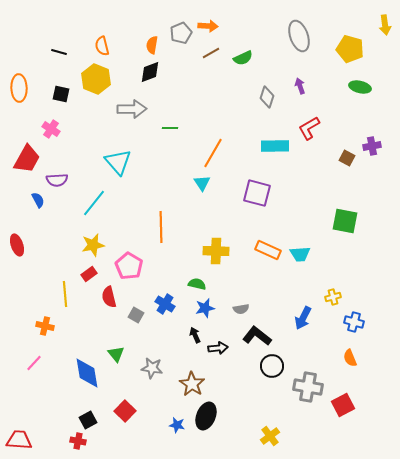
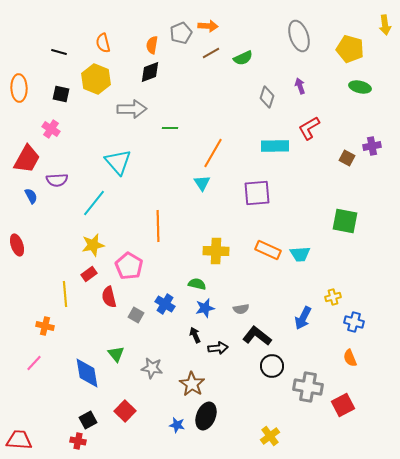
orange semicircle at (102, 46): moved 1 px right, 3 px up
purple square at (257, 193): rotated 20 degrees counterclockwise
blue semicircle at (38, 200): moved 7 px left, 4 px up
orange line at (161, 227): moved 3 px left, 1 px up
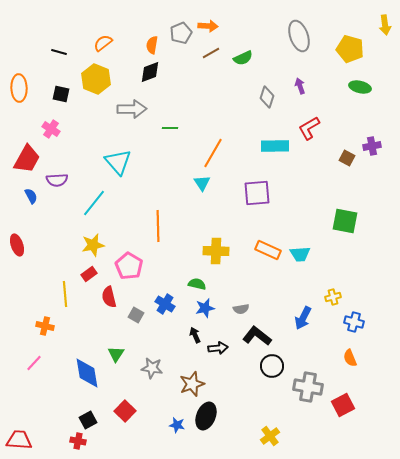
orange semicircle at (103, 43): rotated 66 degrees clockwise
green triangle at (116, 354): rotated 12 degrees clockwise
brown star at (192, 384): rotated 20 degrees clockwise
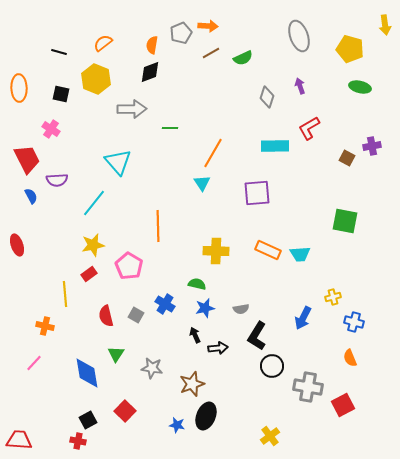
red trapezoid at (27, 159): rotated 56 degrees counterclockwise
red semicircle at (109, 297): moved 3 px left, 19 px down
black L-shape at (257, 336): rotated 96 degrees counterclockwise
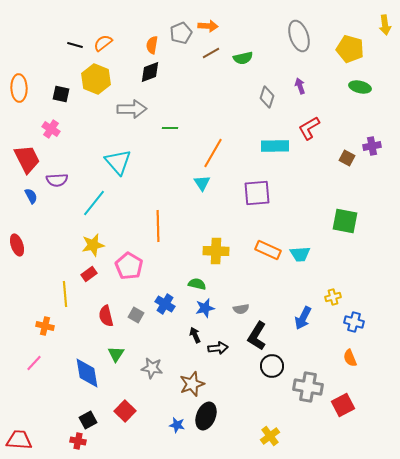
black line at (59, 52): moved 16 px right, 7 px up
green semicircle at (243, 58): rotated 12 degrees clockwise
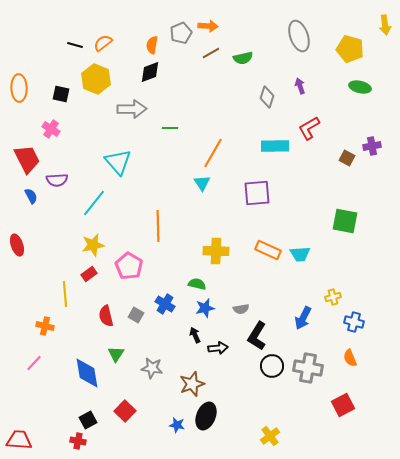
gray cross at (308, 387): moved 19 px up
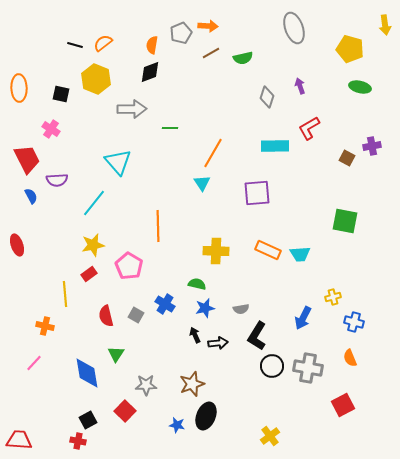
gray ellipse at (299, 36): moved 5 px left, 8 px up
black arrow at (218, 348): moved 5 px up
gray star at (152, 368): moved 6 px left, 17 px down; rotated 10 degrees counterclockwise
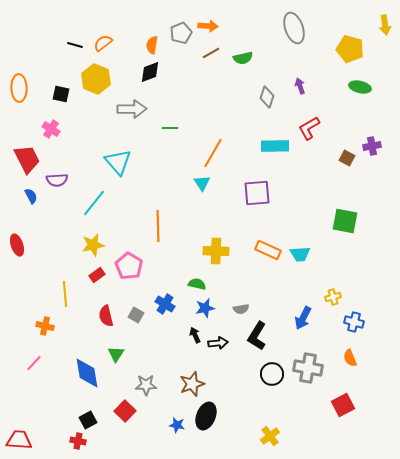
red rectangle at (89, 274): moved 8 px right, 1 px down
black circle at (272, 366): moved 8 px down
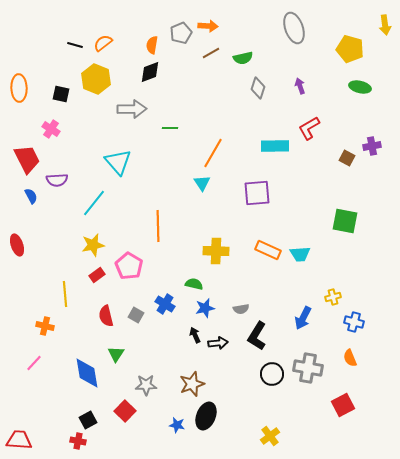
gray diamond at (267, 97): moved 9 px left, 9 px up
green semicircle at (197, 284): moved 3 px left
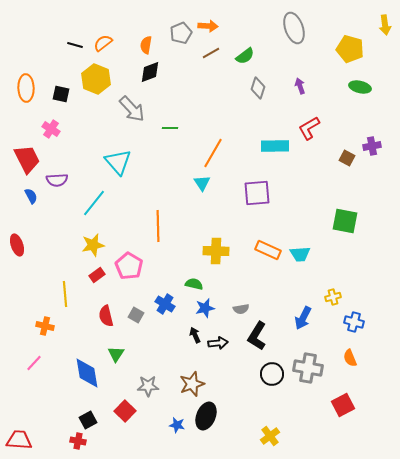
orange semicircle at (152, 45): moved 6 px left
green semicircle at (243, 58): moved 2 px right, 2 px up; rotated 24 degrees counterclockwise
orange ellipse at (19, 88): moved 7 px right
gray arrow at (132, 109): rotated 48 degrees clockwise
gray star at (146, 385): moved 2 px right, 1 px down
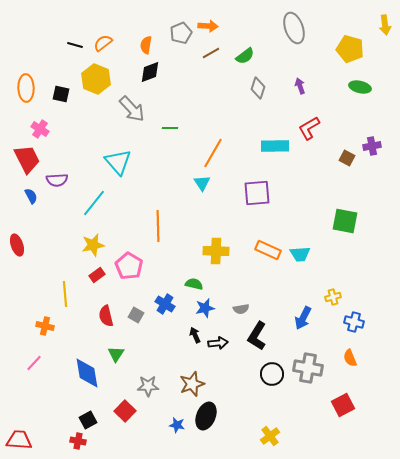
pink cross at (51, 129): moved 11 px left
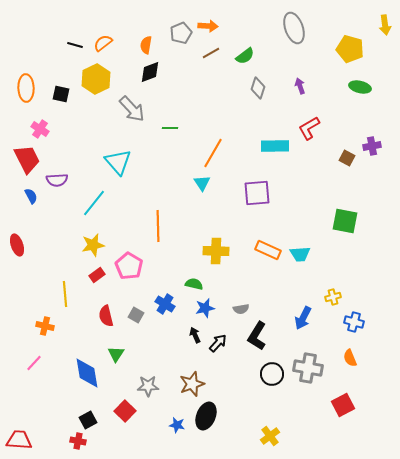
yellow hexagon at (96, 79): rotated 12 degrees clockwise
black arrow at (218, 343): rotated 42 degrees counterclockwise
